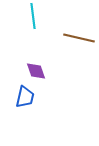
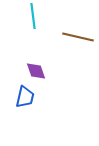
brown line: moved 1 px left, 1 px up
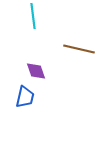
brown line: moved 1 px right, 12 px down
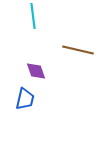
brown line: moved 1 px left, 1 px down
blue trapezoid: moved 2 px down
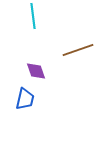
brown line: rotated 32 degrees counterclockwise
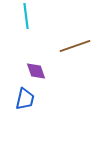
cyan line: moved 7 px left
brown line: moved 3 px left, 4 px up
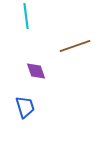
blue trapezoid: moved 8 px down; rotated 30 degrees counterclockwise
